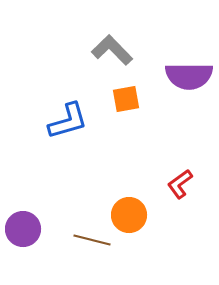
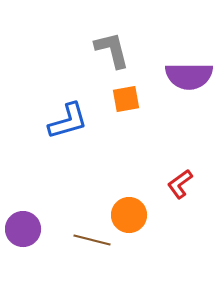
gray L-shape: rotated 30 degrees clockwise
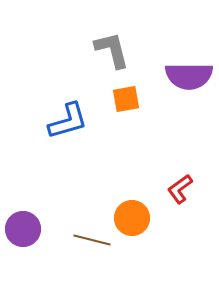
red L-shape: moved 5 px down
orange circle: moved 3 px right, 3 px down
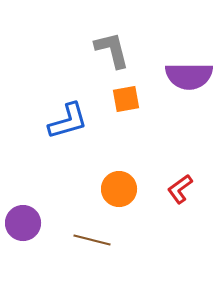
orange circle: moved 13 px left, 29 px up
purple circle: moved 6 px up
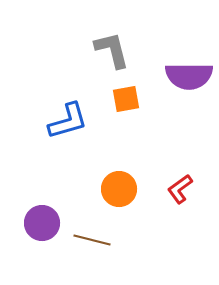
purple circle: moved 19 px right
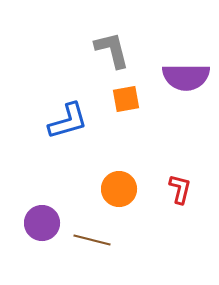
purple semicircle: moved 3 px left, 1 px down
red L-shape: rotated 140 degrees clockwise
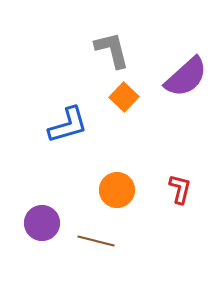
purple semicircle: rotated 42 degrees counterclockwise
orange square: moved 2 px left, 2 px up; rotated 36 degrees counterclockwise
blue L-shape: moved 4 px down
orange circle: moved 2 px left, 1 px down
brown line: moved 4 px right, 1 px down
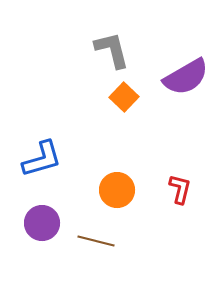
purple semicircle: rotated 12 degrees clockwise
blue L-shape: moved 26 px left, 34 px down
